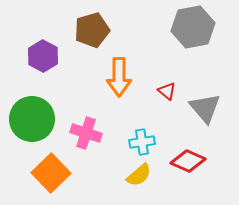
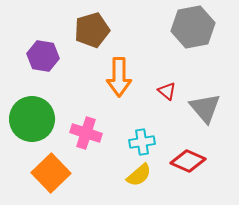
purple hexagon: rotated 20 degrees counterclockwise
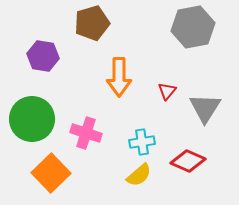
brown pentagon: moved 7 px up
red triangle: rotated 30 degrees clockwise
gray triangle: rotated 12 degrees clockwise
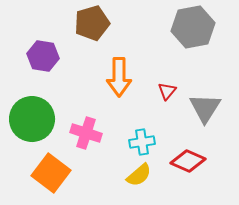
orange square: rotated 9 degrees counterclockwise
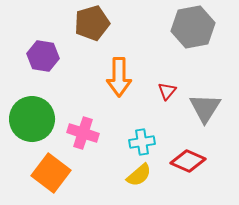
pink cross: moved 3 px left
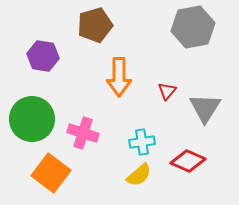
brown pentagon: moved 3 px right, 2 px down
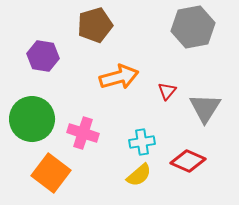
orange arrow: rotated 105 degrees counterclockwise
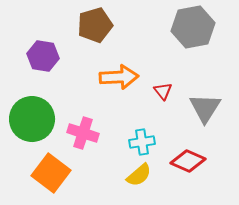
orange arrow: rotated 12 degrees clockwise
red triangle: moved 4 px left; rotated 18 degrees counterclockwise
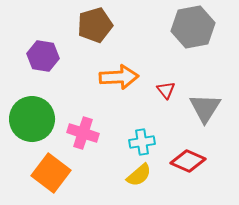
red triangle: moved 3 px right, 1 px up
